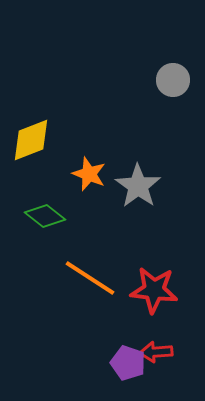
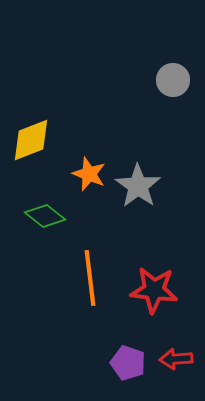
orange line: rotated 50 degrees clockwise
red arrow: moved 20 px right, 7 px down
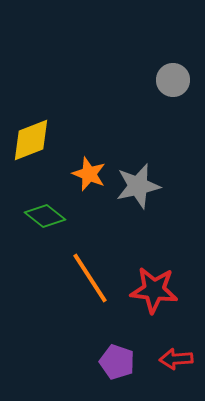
gray star: rotated 24 degrees clockwise
orange line: rotated 26 degrees counterclockwise
purple pentagon: moved 11 px left, 1 px up
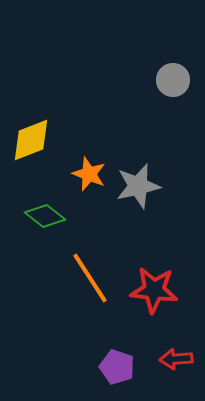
purple pentagon: moved 5 px down
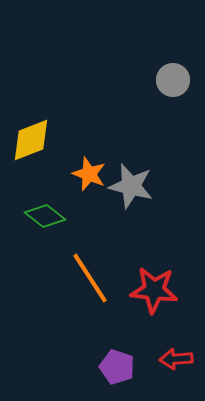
gray star: moved 7 px left; rotated 27 degrees clockwise
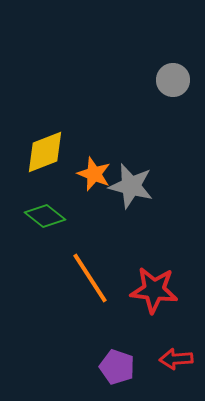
yellow diamond: moved 14 px right, 12 px down
orange star: moved 5 px right
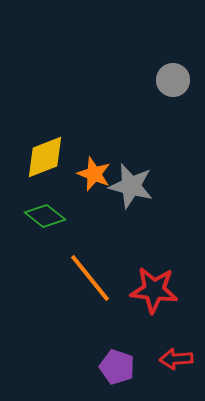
yellow diamond: moved 5 px down
orange line: rotated 6 degrees counterclockwise
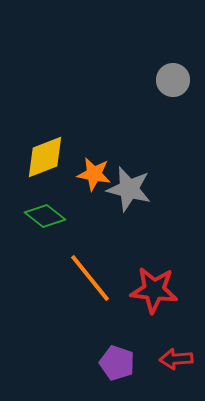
orange star: rotated 12 degrees counterclockwise
gray star: moved 2 px left, 3 px down
purple pentagon: moved 4 px up
